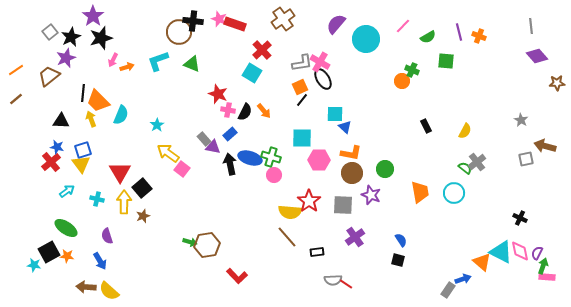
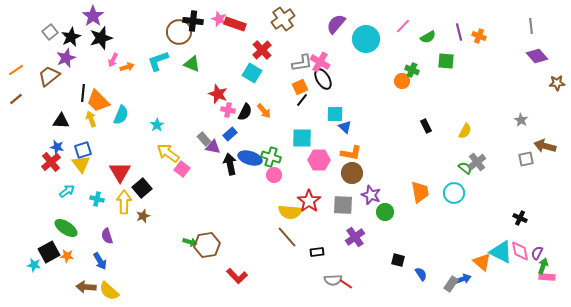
green circle at (385, 169): moved 43 px down
blue semicircle at (401, 240): moved 20 px right, 34 px down
gray rectangle at (448, 290): moved 3 px right, 6 px up
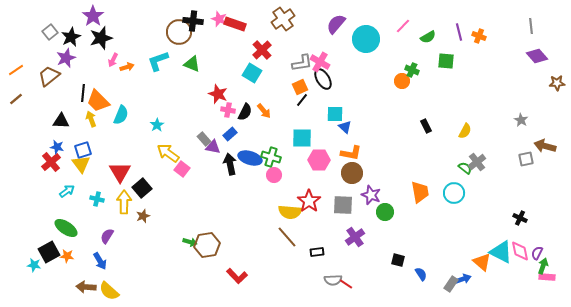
purple semicircle at (107, 236): rotated 49 degrees clockwise
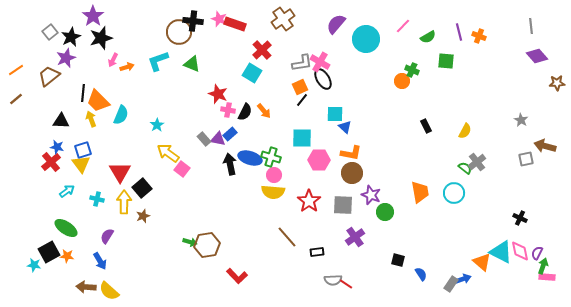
purple triangle at (213, 147): moved 5 px right, 8 px up
yellow semicircle at (290, 212): moved 17 px left, 20 px up
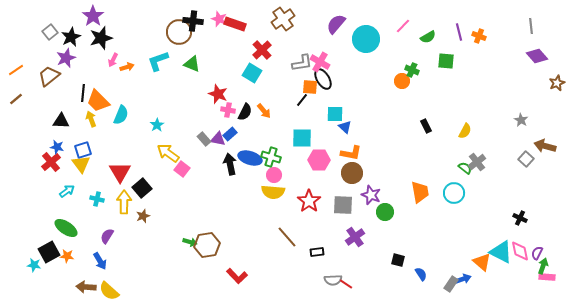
brown star at (557, 83): rotated 21 degrees counterclockwise
orange square at (300, 87): moved 10 px right; rotated 28 degrees clockwise
gray square at (526, 159): rotated 35 degrees counterclockwise
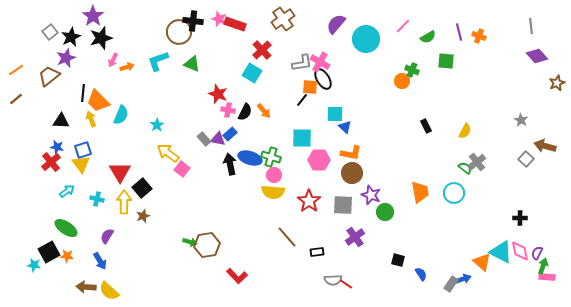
black cross at (520, 218): rotated 24 degrees counterclockwise
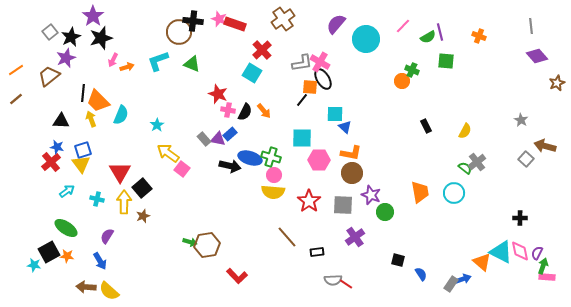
purple line at (459, 32): moved 19 px left
black arrow at (230, 164): moved 2 px down; rotated 115 degrees clockwise
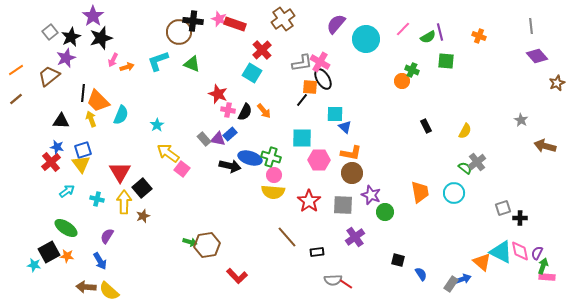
pink line at (403, 26): moved 3 px down
gray square at (526, 159): moved 23 px left, 49 px down; rotated 28 degrees clockwise
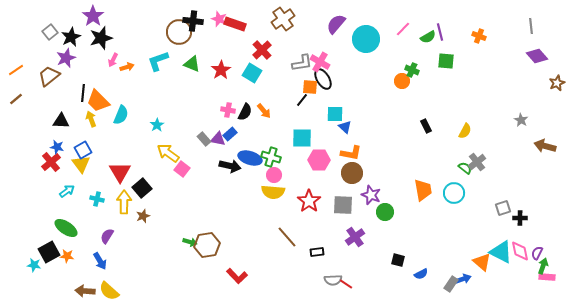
red star at (218, 94): moved 3 px right, 24 px up; rotated 18 degrees clockwise
blue square at (83, 150): rotated 12 degrees counterclockwise
orange trapezoid at (420, 192): moved 3 px right, 2 px up
blue semicircle at (421, 274): rotated 96 degrees clockwise
brown arrow at (86, 287): moved 1 px left, 4 px down
